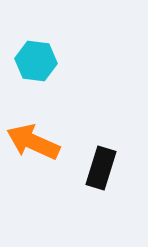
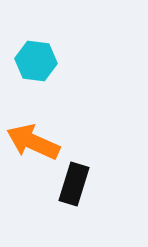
black rectangle: moved 27 px left, 16 px down
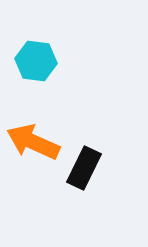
black rectangle: moved 10 px right, 16 px up; rotated 9 degrees clockwise
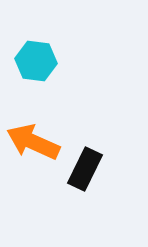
black rectangle: moved 1 px right, 1 px down
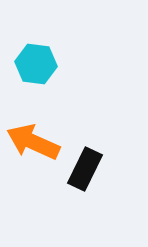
cyan hexagon: moved 3 px down
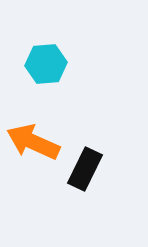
cyan hexagon: moved 10 px right; rotated 12 degrees counterclockwise
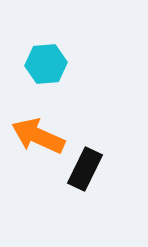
orange arrow: moved 5 px right, 6 px up
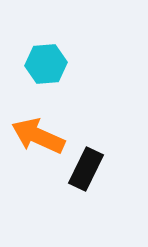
black rectangle: moved 1 px right
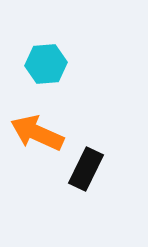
orange arrow: moved 1 px left, 3 px up
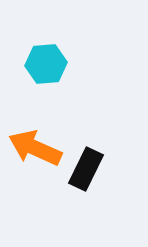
orange arrow: moved 2 px left, 15 px down
